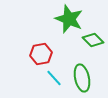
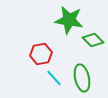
green star: moved 1 px down; rotated 12 degrees counterclockwise
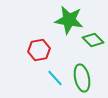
red hexagon: moved 2 px left, 4 px up
cyan line: moved 1 px right
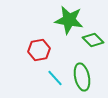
green ellipse: moved 1 px up
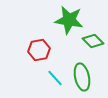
green diamond: moved 1 px down
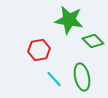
cyan line: moved 1 px left, 1 px down
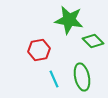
cyan line: rotated 18 degrees clockwise
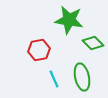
green diamond: moved 2 px down
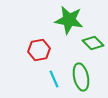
green ellipse: moved 1 px left
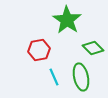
green star: moved 2 px left; rotated 24 degrees clockwise
green diamond: moved 5 px down
cyan line: moved 2 px up
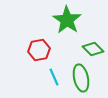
green diamond: moved 1 px down
green ellipse: moved 1 px down
